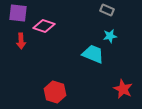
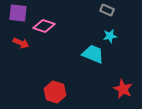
red arrow: moved 2 px down; rotated 63 degrees counterclockwise
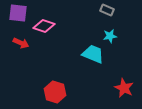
red star: moved 1 px right, 1 px up
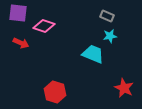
gray rectangle: moved 6 px down
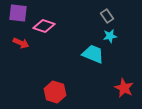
gray rectangle: rotated 32 degrees clockwise
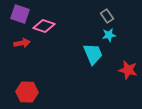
purple square: moved 2 px right, 1 px down; rotated 12 degrees clockwise
cyan star: moved 1 px left, 1 px up
red arrow: moved 1 px right; rotated 35 degrees counterclockwise
cyan trapezoid: rotated 45 degrees clockwise
red star: moved 4 px right, 18 px up; rotated 12 degrees counterclockwise
red hexagon: moved 28 px left; rotated 15 degrees counterclockwise
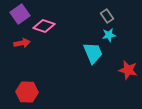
purple square: rotated 36 degrees clockwise
cyan trapezoid: moved 1 px up
